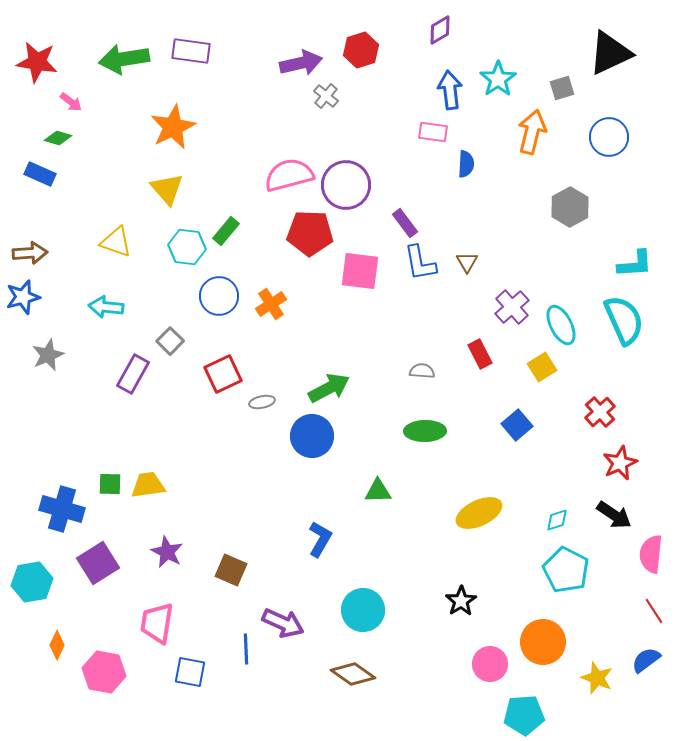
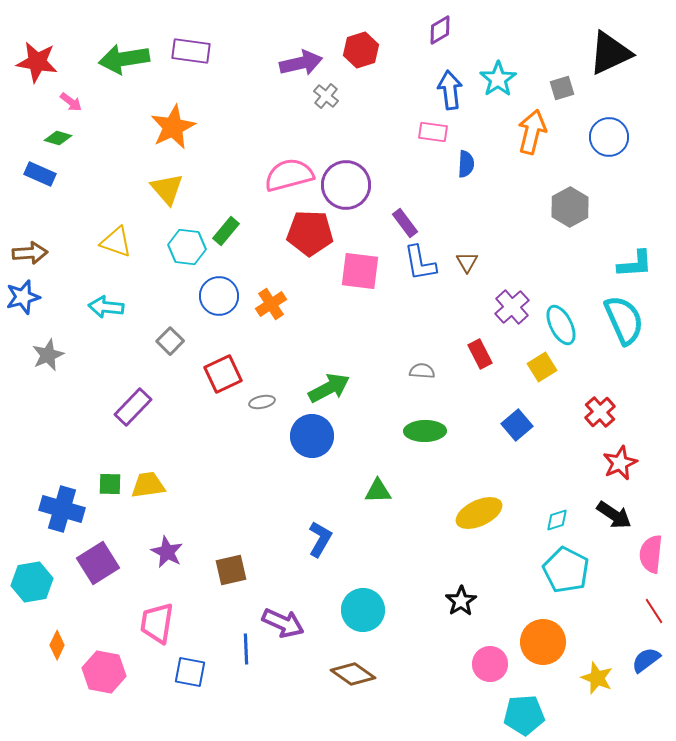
purple rectangle at (133, 374): moved 33 px down; rotated 15 degrees clockwise
brown square at (231, 570): rotated 36 degrees counterclockwise
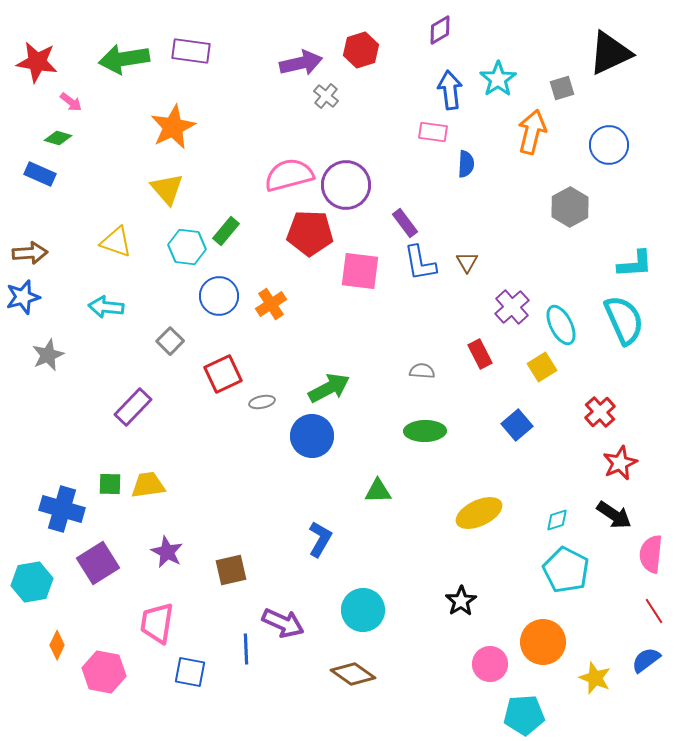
blue circle at (609, 137): moved 8 px down
yellow star at (597, 678): moved 2 px left
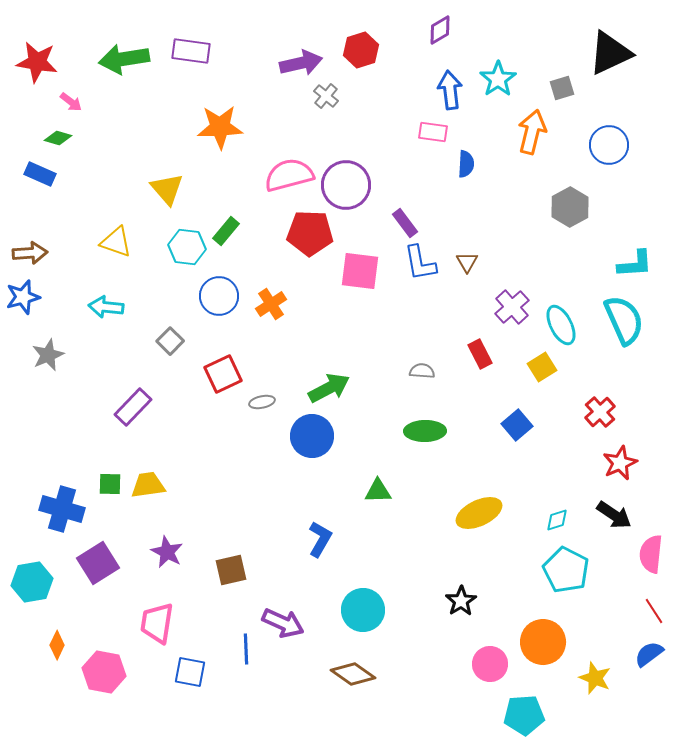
orange star at (173, 127): moved 47 px right; rotated 24 degrees clockwise
blue semicircle at (646, 660): moved 3 px right, 6 px up
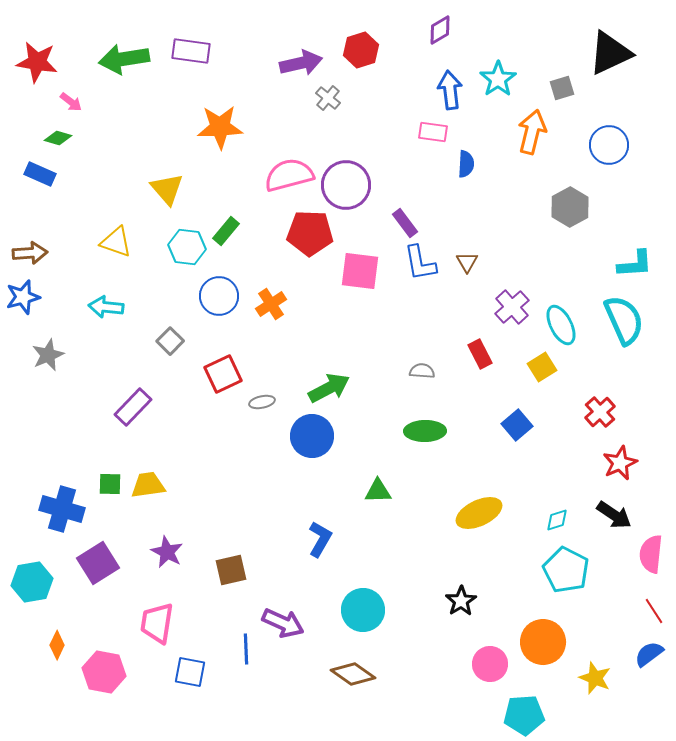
gray cross at (326, 96): moved 2 px right, 2 px down
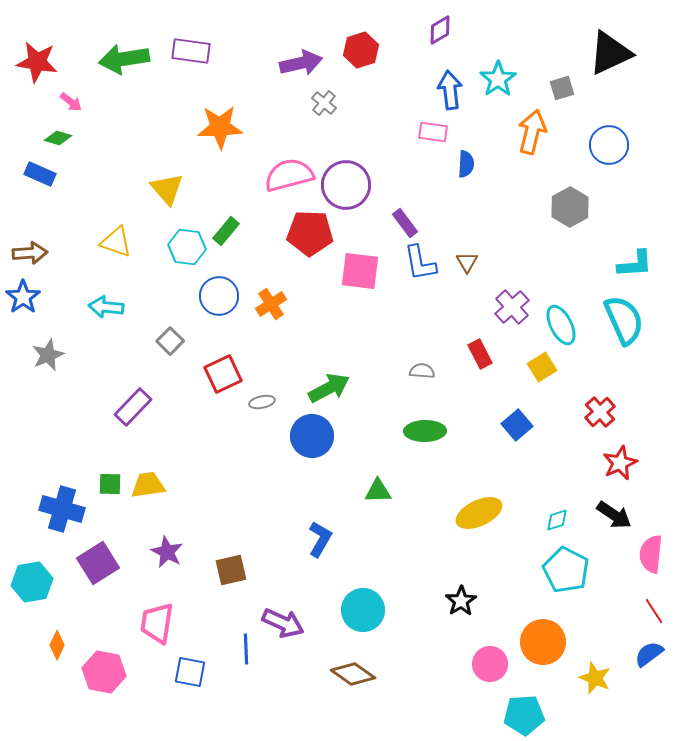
gray cross at (328, 98): moved 4 px left, 5 px down
blue star at (23, 297): rotated 20 degrees counterclockwise
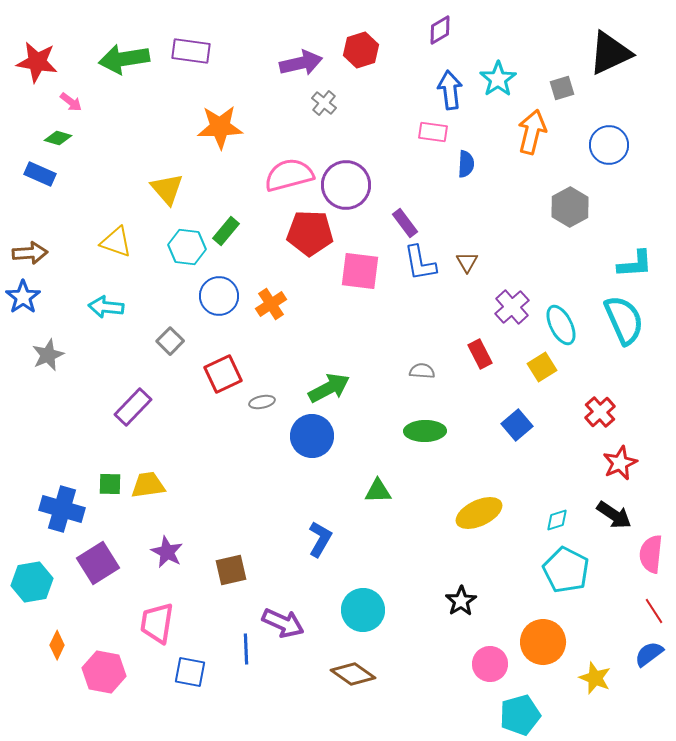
cyan pentagon at (524, 715): moved 4 px left; rotated 12 degrees counterclockwise
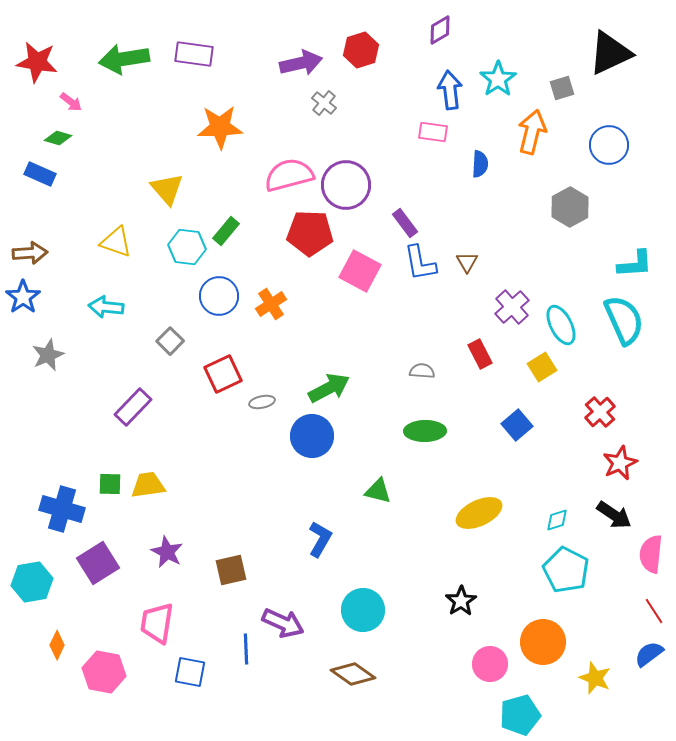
purple rectangle at (191, 51): moved 3 px right, 3 px down
blue semicircle at (466, 164): moved 14 px right
pink square at (360, 271): rotated 21 degrees clockwise
green triangle at (378, 491): rotated 16 degrees clockwise
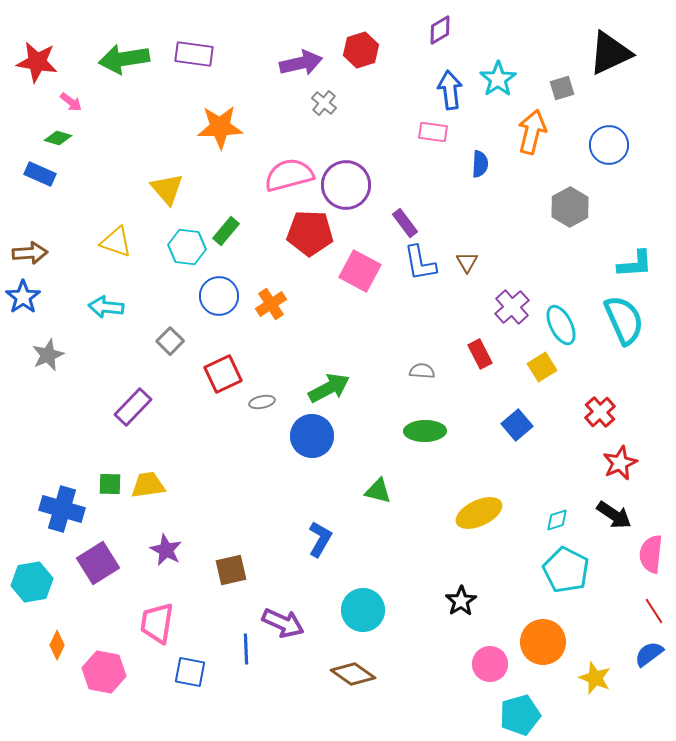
purple star at (167, 552): moved 1 px left, 2 px up
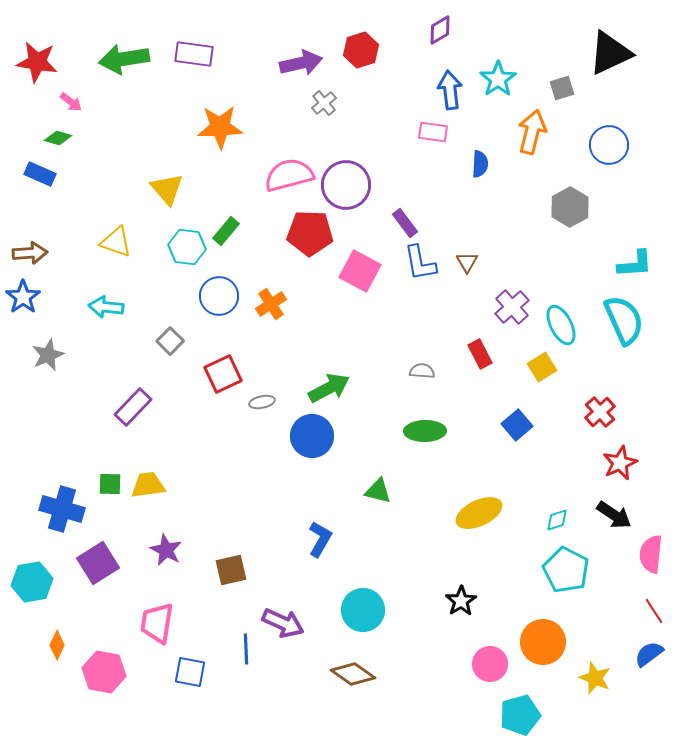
gray cross at (324, 103): rotated 10 degrees clockwise
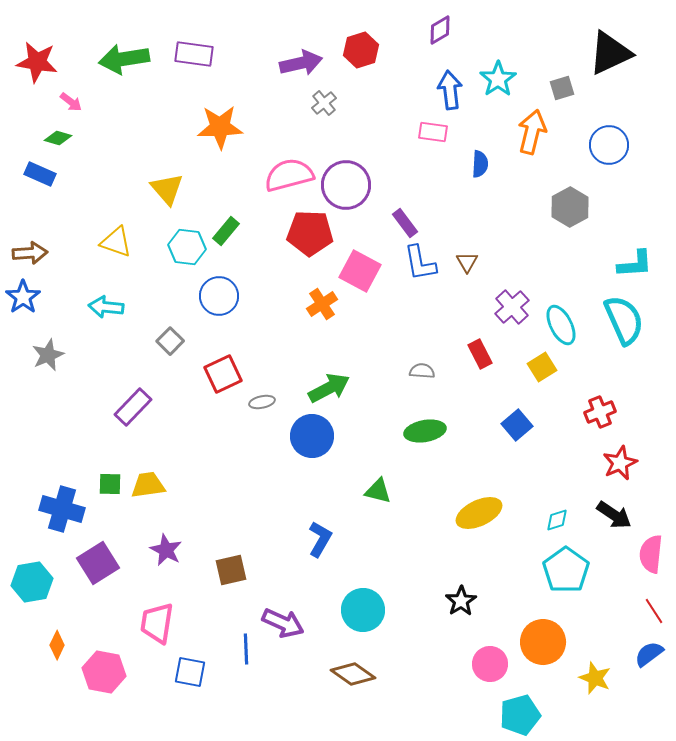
orange cross at (271, 304): moved 51 px right
red cross at (600, 412): rotated 20 degrees clockwise
green ellipse at (425, 431): rotated 9 degrees counterclockwise
cyan pentagon at (566, 570): rotated 9 degrees clockwise
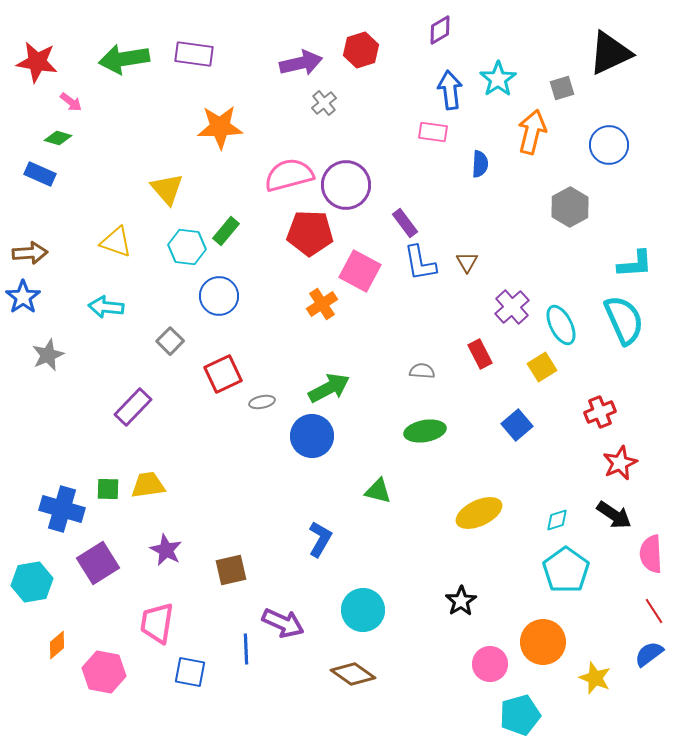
green square at (110, 484): moved 2 px left, 5 px down
pink semicircle at (651, 554): rotated 9 degrees counterclockwise
orange diamond at (57, 645): rotated 24 degrees clockwise
